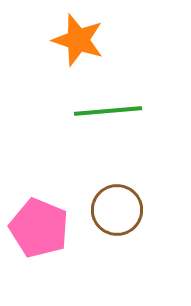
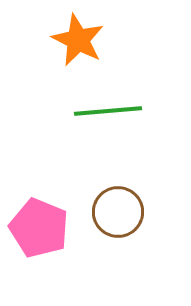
orange star: rotated 8 degrees clockwise
brown circle: moved 1 px right, 2 px down
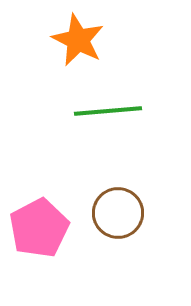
brown circle: moved 1 px down
pink pentagon: rotated 22 degrees clockwise
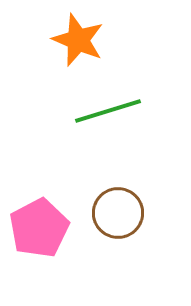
orange star: rotated 4 degrees counterclockwise
green line: rotated 12 degrees counterclockwise
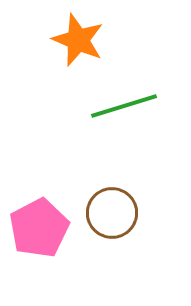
green line: moved 16 px right, 5 px up
brown circle: moved 6 px left
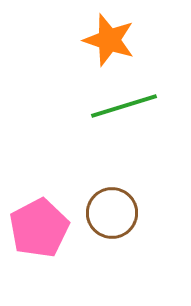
orange star: moved 31 px right; rotated 4 degrees counterclockwise
